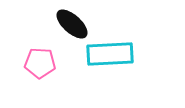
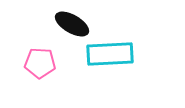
black ellipse: rotated 12 degrees counterclockwise
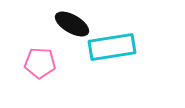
cyan rectangle: moved 2 px right, 7 px up; rotated 6 degrees counterclockwise
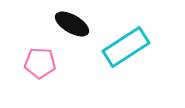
cyan rectangle: moved 14 px right; rotated 24 degrees counterclockwise
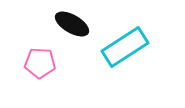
cyan rectangle: moved 1 px left
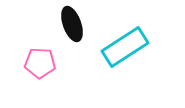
black ellipse: rotated 40 degrees clockwise
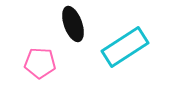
black ellipse: moved 1 px right
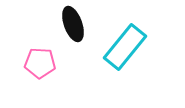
cyan rectangle: rotated 18 degrees counterclockwise
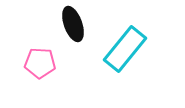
cyan rectangle: moved 2 px down
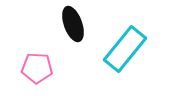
pink pentagon: moved 3 px left, 5 px down
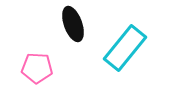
cyan rectangle: moved 1 px up
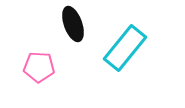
pink pentagon: moved 2 px right, 1 px up
